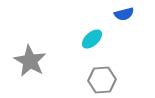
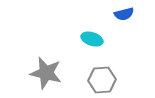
cyan ellipse: rotated 60 degrees clockwise
gray star: moved 16 px right, 12 px down; rotated 16 degrees counterclockwise
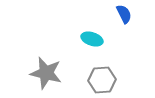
blue semicircle: rotated 102 degrees counterclockwise
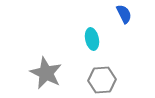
cyan ellipse: rotated 60 degrees clockwise
gray star: rotated 12 degrees clockwise
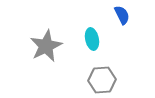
blue semicircle: moved 2 px left, 1 px down
gray star: moved 27 px up; rotated 20 degrees clockwise
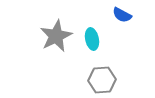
blue semicircle: rotated 144 degrees clockwise
gray star: moved 10 px right, 10 px up
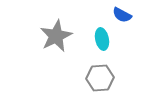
cyan ellipse: moved 10 px right
gray hexagon: moved 2 px left, 2 px up
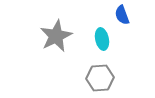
blue semicircle: rotated 42 degrees clockwise
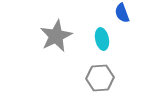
blue semicircle: moved 2 px up
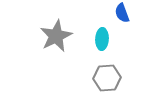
cyan ellipse: rotated 15 degrees clockwise
gray hexagon: moved 7 px right
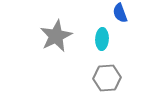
blue semicircle: moved 2 px left
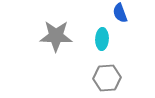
gray star: rotated 28 degrees clockwise
